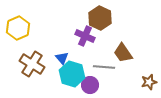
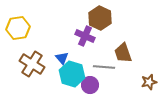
yellow hexagon: rotated 15 degrees clockwise
brown trapezoid: rotated 15 degrees clockwise
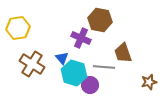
brown hexagon: moved 2 px down; rotated 15 degrees counterclockwise
purple cross: moved 4 px left, 2 px down
cyan hexagon: moved 2 px right, 1 px up
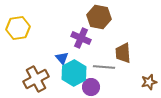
brown hexagon: moved 1 px left, 3 px up
brown trapezoid: rotated 15 degrees clockwise
brown cross: moved 4 px right, 15 px down; rotated 30 degrees clockwise
cyan hexagon: rotated 15 degrees clockwise
purple circle: moved 1 px right, 2 px down
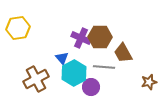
brown hexagon: moved 1 px right, 20 px down; rotated 10 degrees counterclockwise
brown trapezoid: rotated 25 degrees counterclockwise
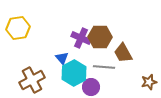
brown cross: moved 4 px left, 1 px down
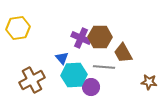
cyan hexagon: moved 2 px down; rotated 25 degrees clockwise
brown star: rotated 21 degrees clockwise
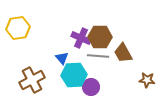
gray line: moved 6 px left, 11 px up
brown star: moved 2 px left, 2 px up
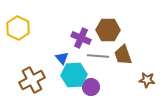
yellow hexagon: rotated 25 degrees counterclockwise
brown hexagon: moved 8 px right, 7 px up
brown trapezoid: moved 2 px down; rotated 10 degrees clockwise
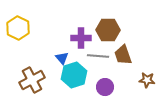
purple cross: rotated 24 degrees counterclockwise
cyan hexagon: rotated 15 degrees counterclockwise
purple circle: moved 14 px right
